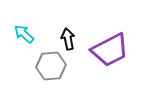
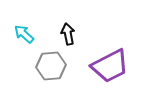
black arrow: moved 5 px up
purple trapezoid: moved 16 px down
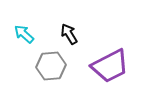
black arrow: moved 1 px right; rotated 20 degrees counterclockwise
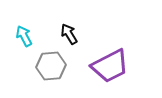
cyan arrow: moved 2 px down; rotated 20 degrees clockwise
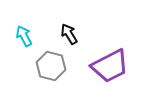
gray hexagon: rotated 20 degrees clockwise
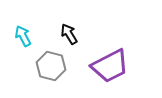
cyan arrow: moved 1 px left
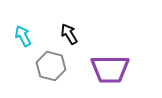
purple trapezoid: moved 3 px down; rotated 27 degrees clockwise
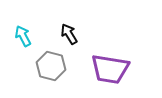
purple trapezoid: rotated 9 degrees clockwise
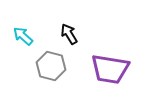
cyan arrow: rotated 20 degrees counterclockwise
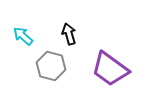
black arrow: rotated 15 degrees clockwise
purple trapezoid: rotated 27 degrees clockwise
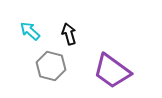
cyan arrow: moved 7 px right, 5 px up
purple trapezoid: moved 2 px right, 2 px down
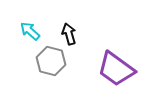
gray hexagon: moved 5 px up
purple trapezoid: moved 4 px right, 2 px up
